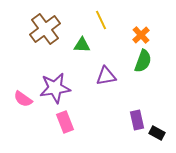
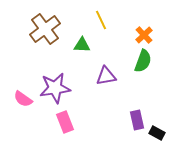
orange cross: moved 3 px right
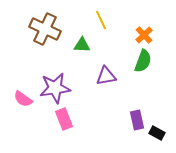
brown cross: rotated 28 degrees counterclockwise
pink rectangle: moved 1 px left, 3 px up
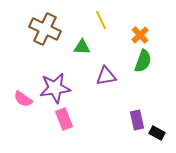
orange cross: moved 4 px left
green triangle: moved 2 px down
